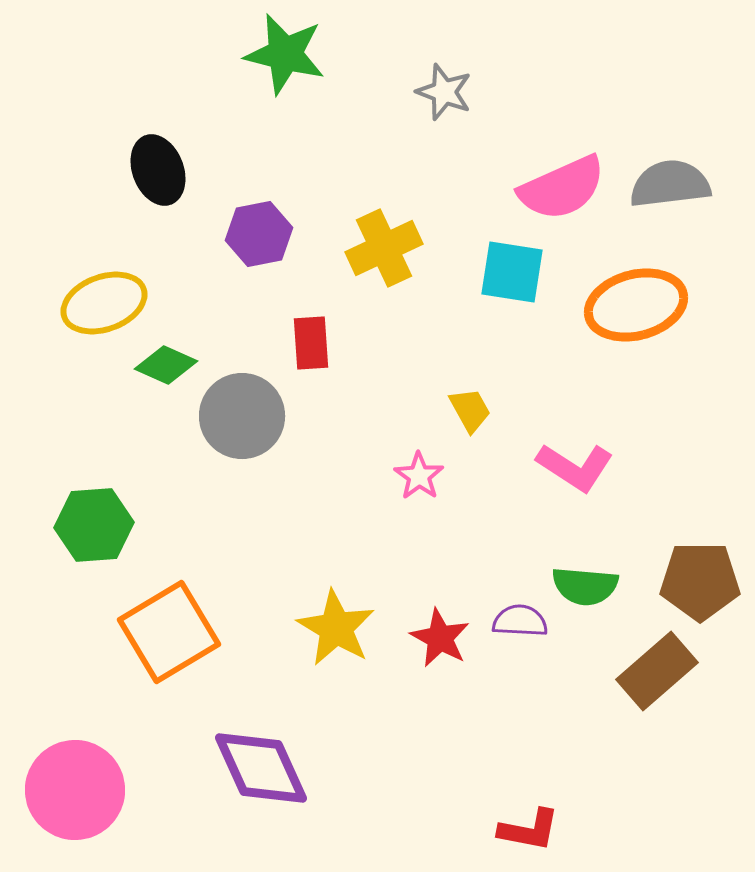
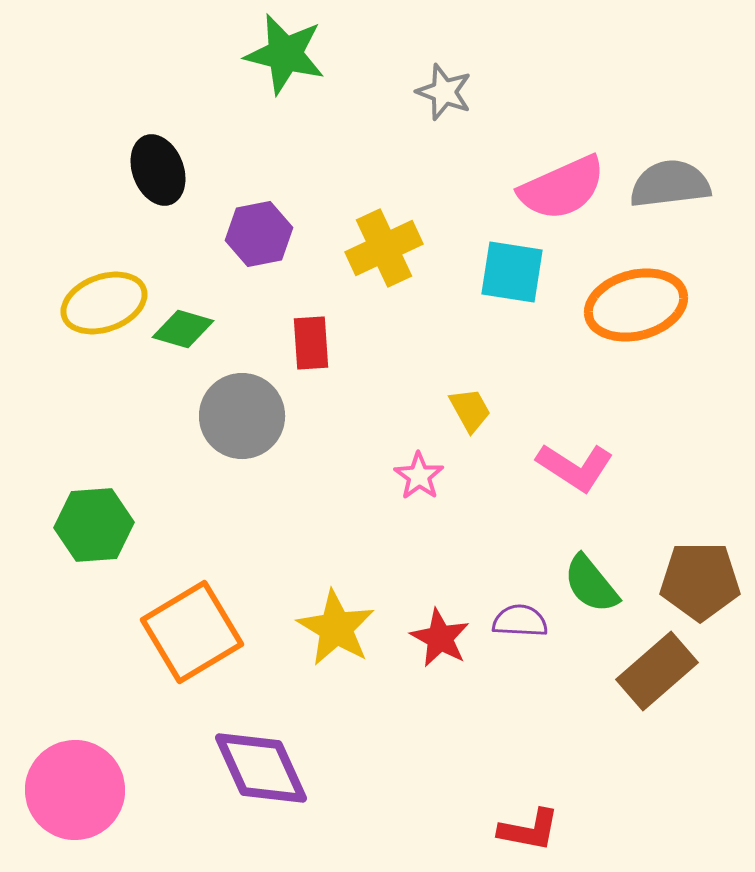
green diamond: moved 17 px right, 36 px up; rotated 8 degrees counterclockwise
green semicircle: moved 6 px right, 2 px up; rotated 46 degrees clockwise
orange square: moved 23 px right
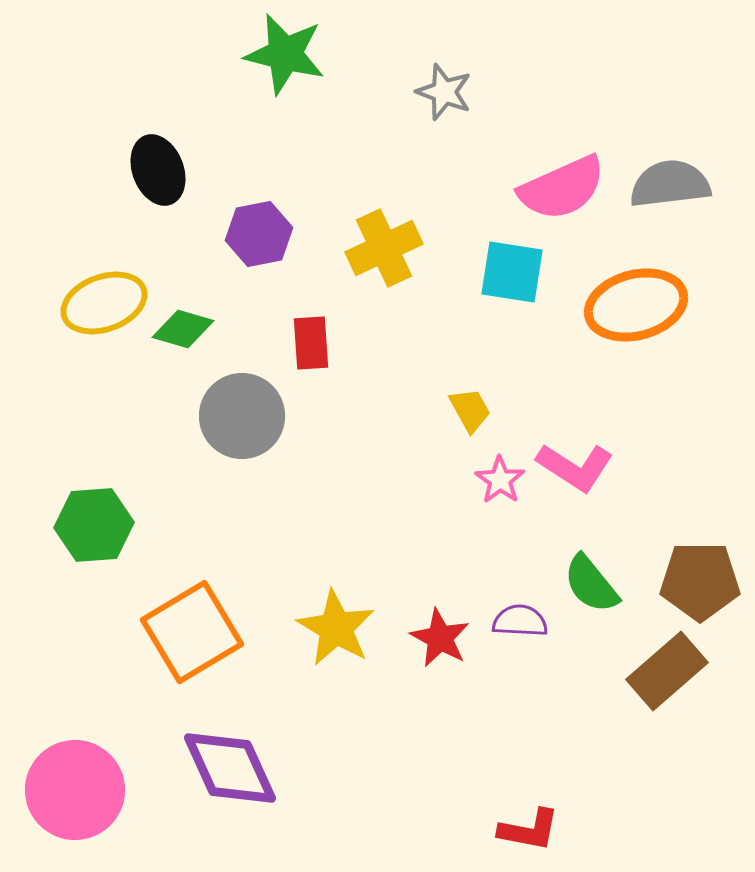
pink star: moved 81 px right, 4 px down
brown rectangle: moved 10 px right
purple diamond: moved 31 px left
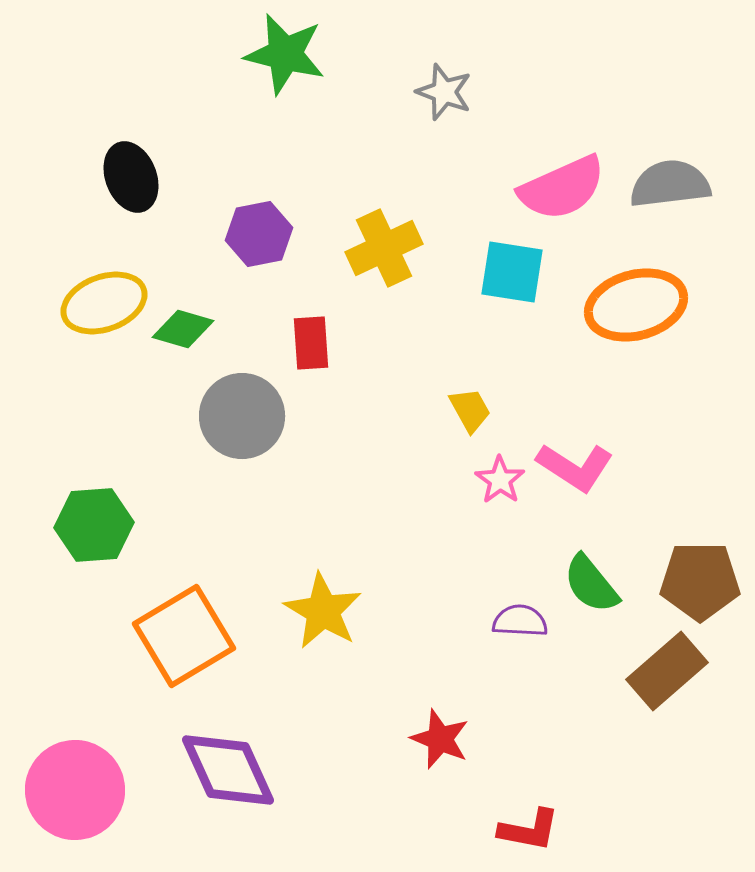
black ellipse: moved 27 px left, 7 px down
yellow star: moved 13 px left, 17 px up
orange square: moved 8 px left, 4 px down
red star: moved 101 px down; rotated 6 degrees counterclockwise
purple diamond: moved 2 px left, 2 px down
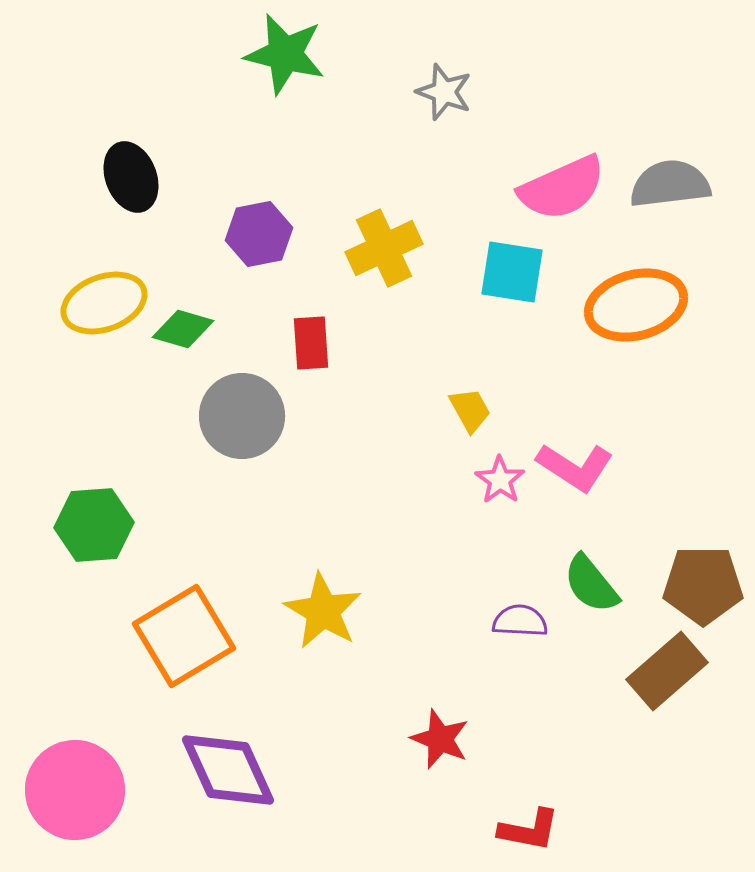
brown pentagon: moved 3 px right, 4 px down
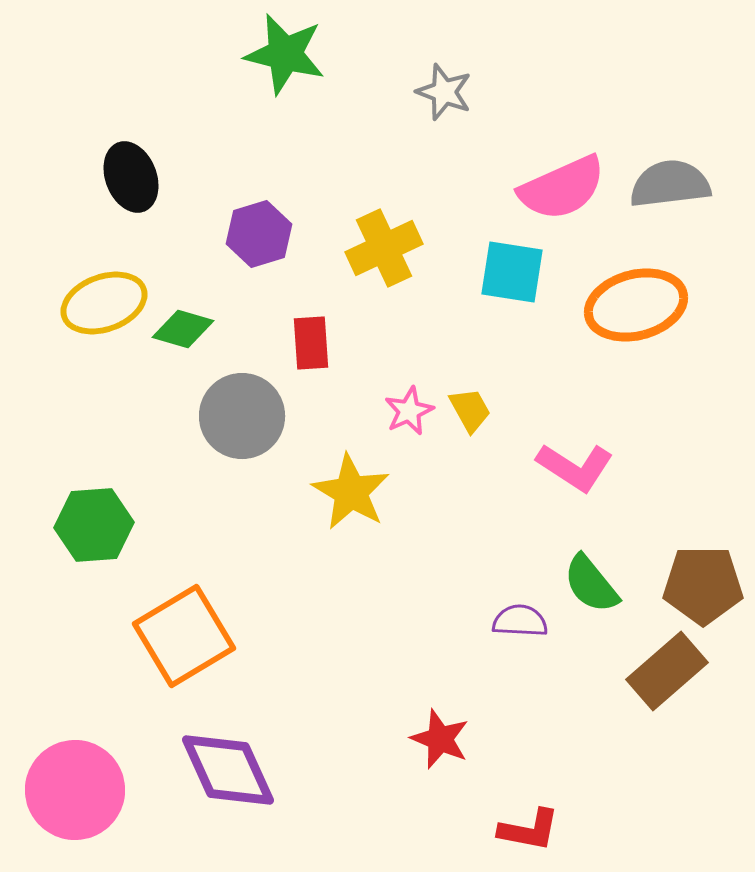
purple hexagon: rotated 6 degrees counterclockwise
pink star: moved 91 px left, 69 px up; rotated 12 degrees clockwise
yellow star: moved 28 px right, 119 px up
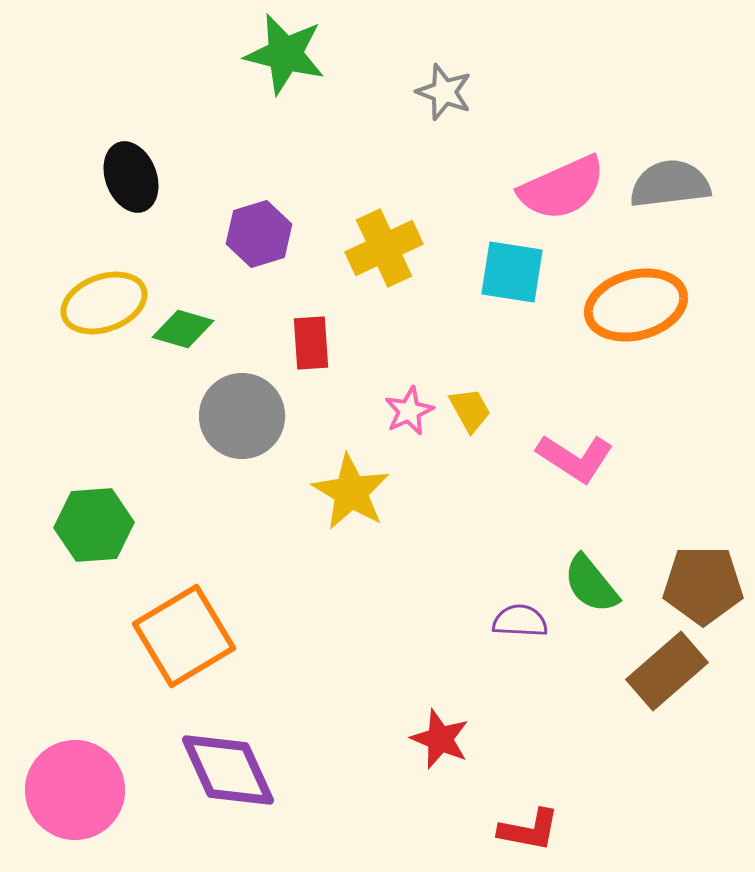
pink L-shape: moved 9 px up
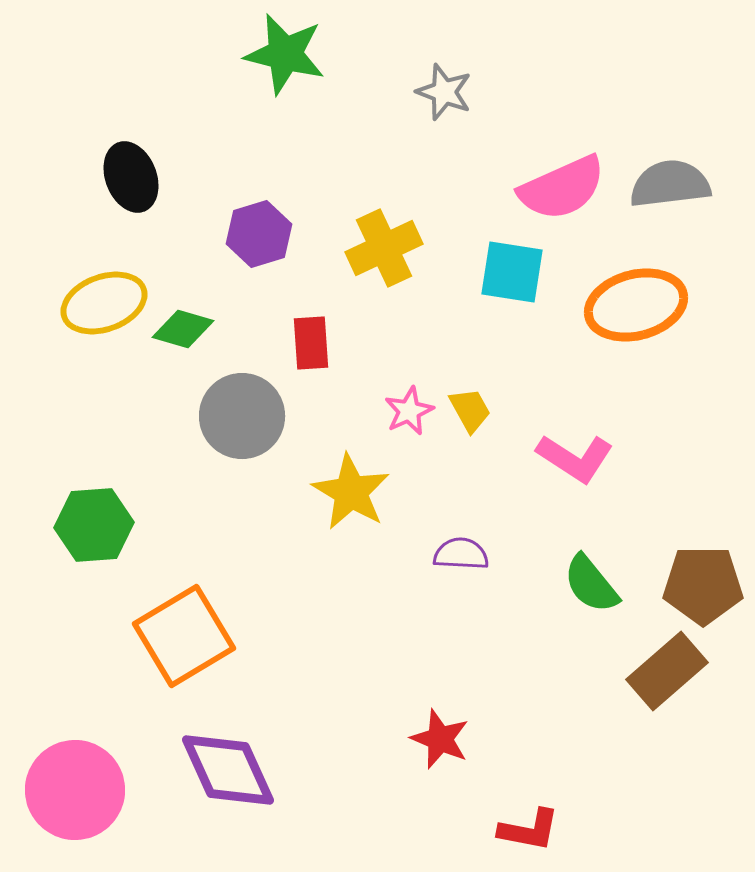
purple semicircle: moved 59 px left, 67 px up
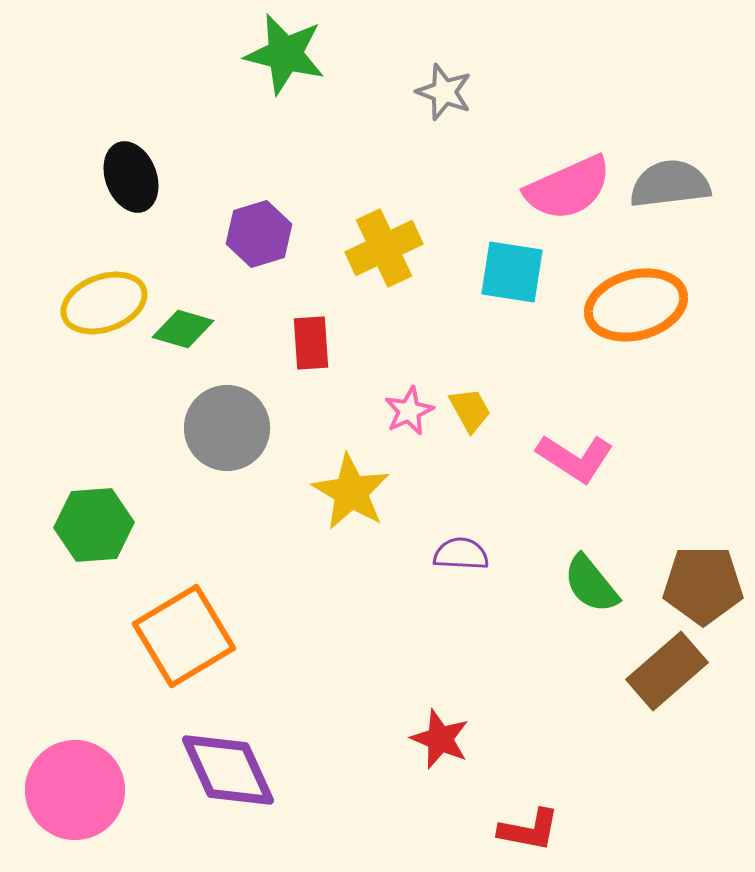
pink semicircle: moved 6 px right
gray circle: moved 15 px left, 12 px down
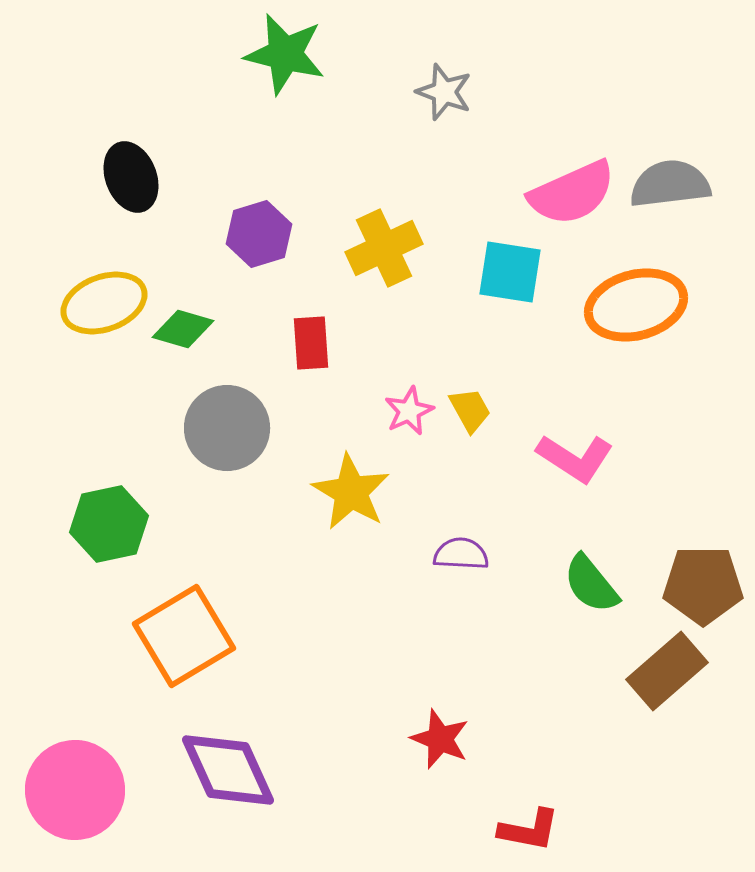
pink semicircle: moved 4 px right, 5 px down
cyan square: moved 2 px left
green hexagon: moved 15 px right, 1 px up; rotated 8 degrees counterclockwise
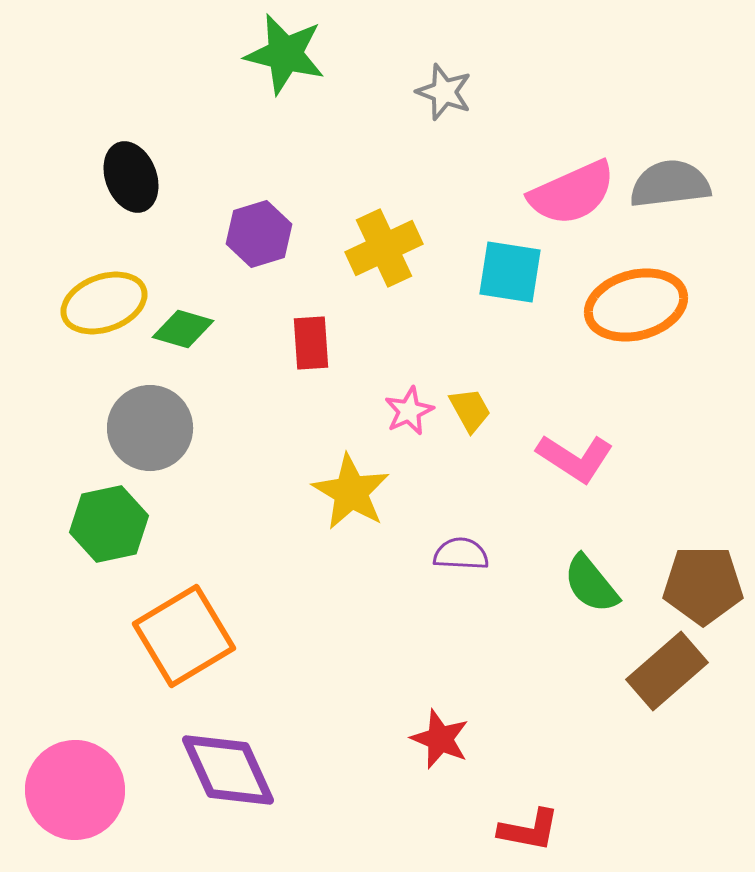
gray circle: moved 77 px left
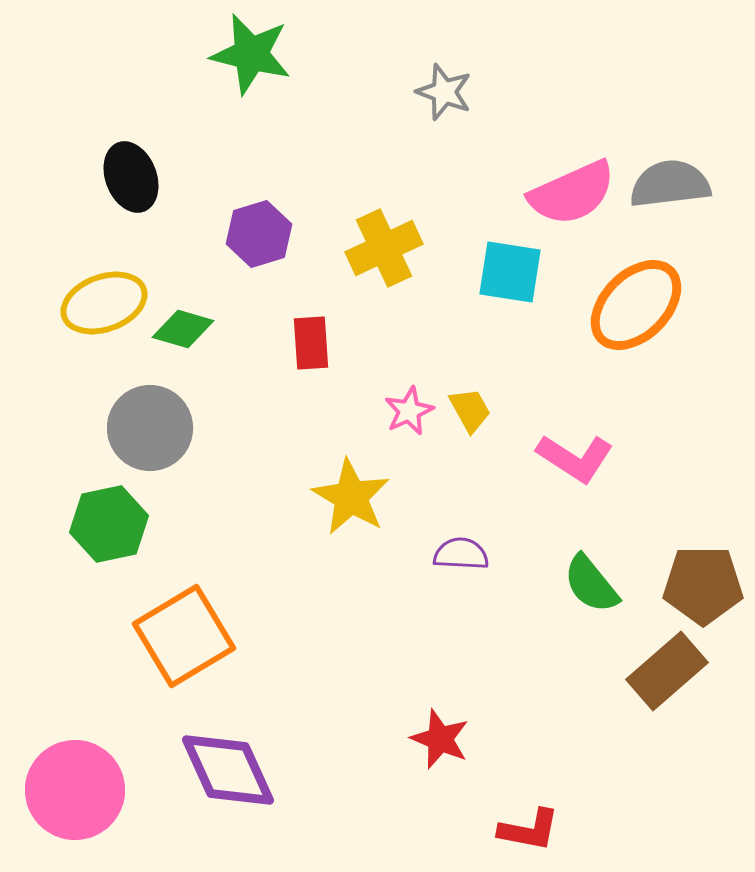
green star: moved 34 px left
orange ellipse: rotated 30 degrees counterclockwise
yellow star: moved 5 px down
